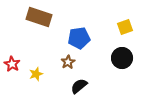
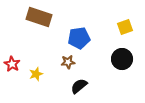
black circle: moved 1 px down
brown star: rotated 24 degrees clockwise
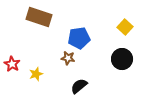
yellow square: rotated 28 degrees counterclockwise
brown star: moved 4 px up; rotated 16 degrees clockwise
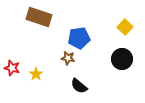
red star: moved 4 px down; rotated 14 degrees counterclockwise
yellow star: rotated 16 degrees counterclockwise
black semicircle: rotated 102 degrees counterclockwise
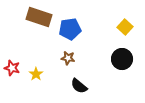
blue pentagon: moved 9 px left, 9 px up
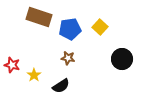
yellow square: moved 25 px left
red star: moved 3 px up
yellow star: moved 2 px left, 1 px down
black semicircle: moved 18 px left; rotated 72 degrees counterclockwise
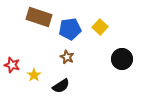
brown star: moved 1 px left, 1 px up; rotated 16 degrees clockwise
